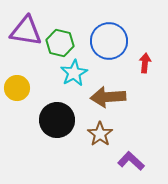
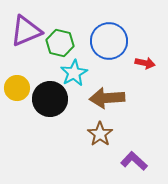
purple triangle: rotated 32 degrees counterclockwise
red arrow: rotated 96 degrees clockwise
brown arrow: moved 1 px left, 1 px down
black circle: moved 7 px left, 21 px up
purple L-shape: moved 3 px right
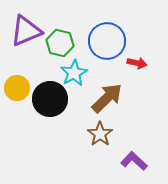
blue circle: moved 2 px left
red arrow: moved 8 px left
brown arrow: rotated 140 degrees clockwise
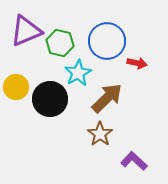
cyan star: moved 4 px right
yellow circle: moved 1 px left, 1 px up
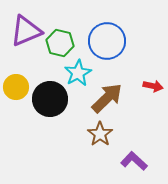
red arrow: moved 16 px right, 23 px down
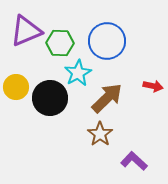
green hexagon: rotated 12 degrees counterclockwise
black circle: moved 1 px up
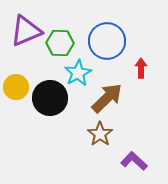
red arrow: moved 12 px left, 18 px up; rotated 102 degrees counterclockwise
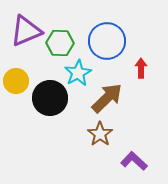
yellow circle: moved 6 px up
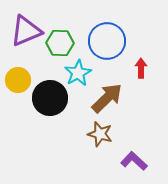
yellow circle: moved 2 px right, 1 px up
brown star: rotated 20 degrees counterclockwise
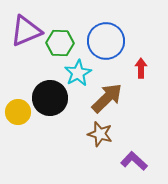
blue circle: moved 1 px left
yellow circle: moved 32 px down
